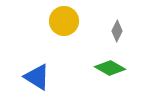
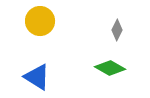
yellow circle: moved 24 px left
gray diamond: moved 1 px up
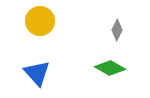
blue triangle: moved 4 px up; rotated 16 degrees clockwise
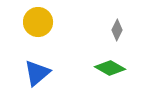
yellow circle: moved 2 px left, 1 px down
blue triangle: rotated 32 degrees clockwise
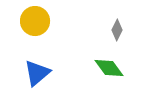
yellow circle: moved 3 px left, 1 px up
green diamond: moved 1 px left; rotated 24 degrees clockwise
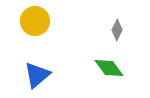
blue triangle: moved 2 px down
